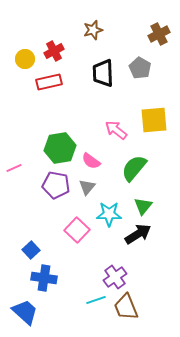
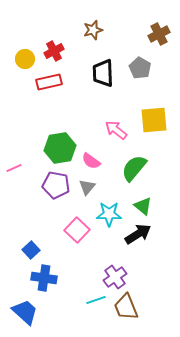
green triangle: rotated 30 degrees counterclockwise
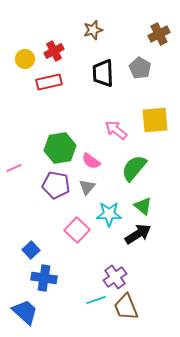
yellow square: moved 1 px right
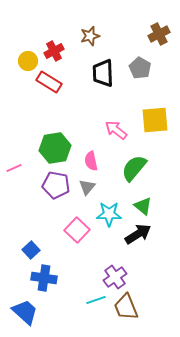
brown star: moved 3 px left, 6 px down
yellow circle: moved 3 px right, 2 px down
red rectangle: rotated 45 degrees clockwise
green hexagon: moved 5 px left
pink semicircle: rotated 42 degrees clockwise
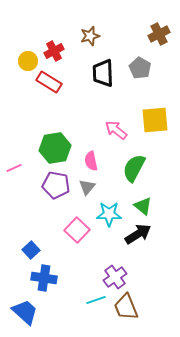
green semicircle: rotated 12 degrees counterclockwise
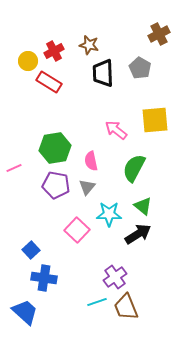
brown star: moved 1 px left, 9 px down; rotated 30 degrees clockwise
cyan line: moved 1 px right, 2 px down
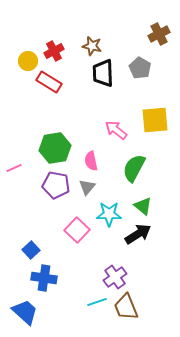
brown star: moved 3 px right, 1 px down
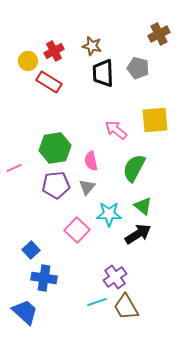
gray pentagon: moved 2 px left; rotated 15 degrees counterclockwise
purple pentagon: rotated 16 degrees counterclockwise
brown trapezoid: rotated 8 degrees counterclockwise
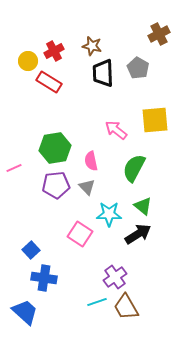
gray pentagon: rotated 15 degrees clockwise
gray triangle: rotated 24 degrees counterclockwise
pink square: moved 3 px right, 4 px down; rotated 10 degrees counterclockwise
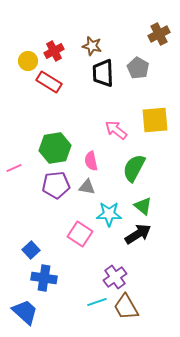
gray triangle: rotated 36 degrees counterclockwise
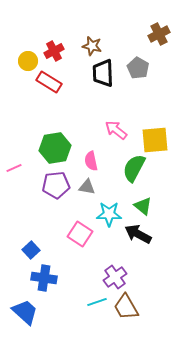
yellow square: moved 20 px down
black arrow: rotated 120 degrees counterclockwise
